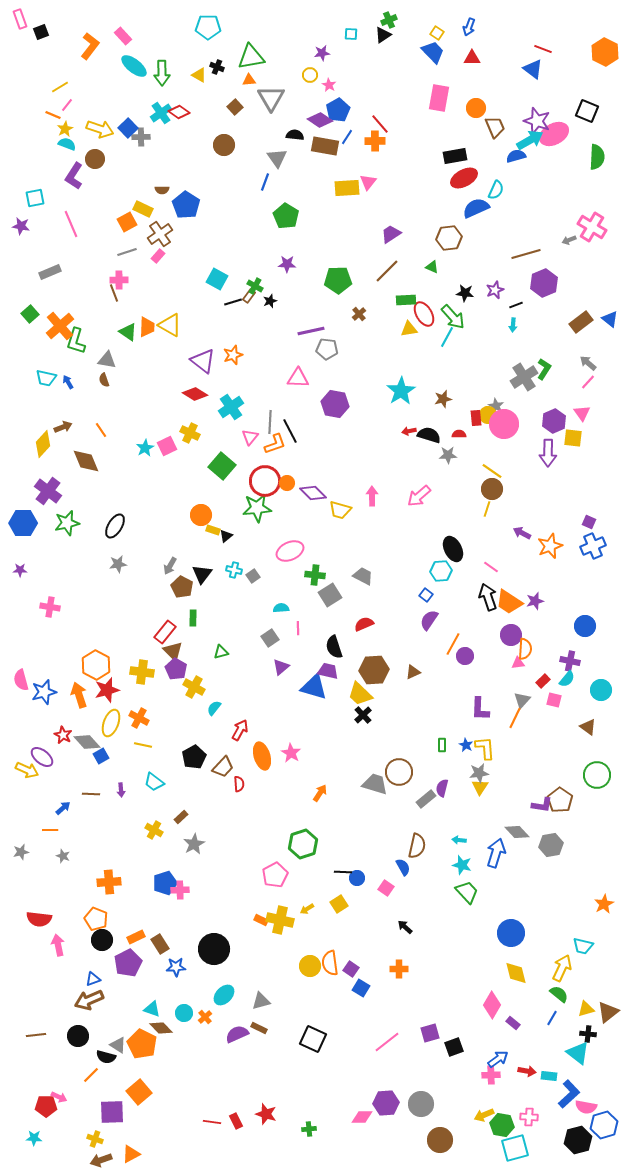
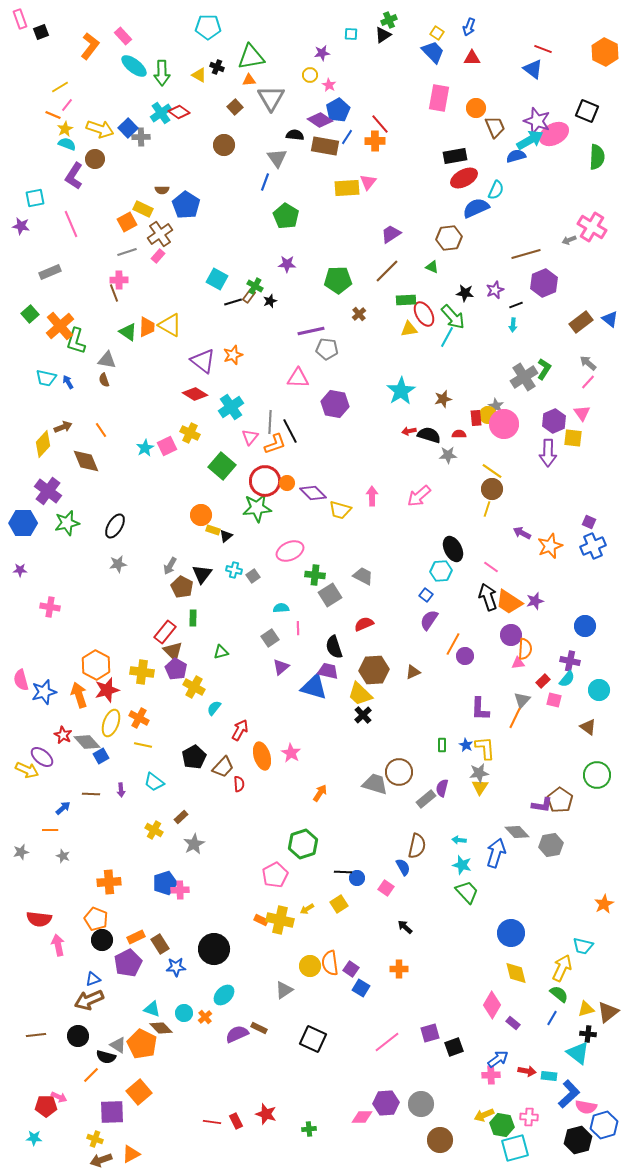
cyan circle at (601, 690): moved 2 px left
gray triangle at (261, 1001): moved 23 px right, 11 px up; rotated 18 degrees counterclockwise
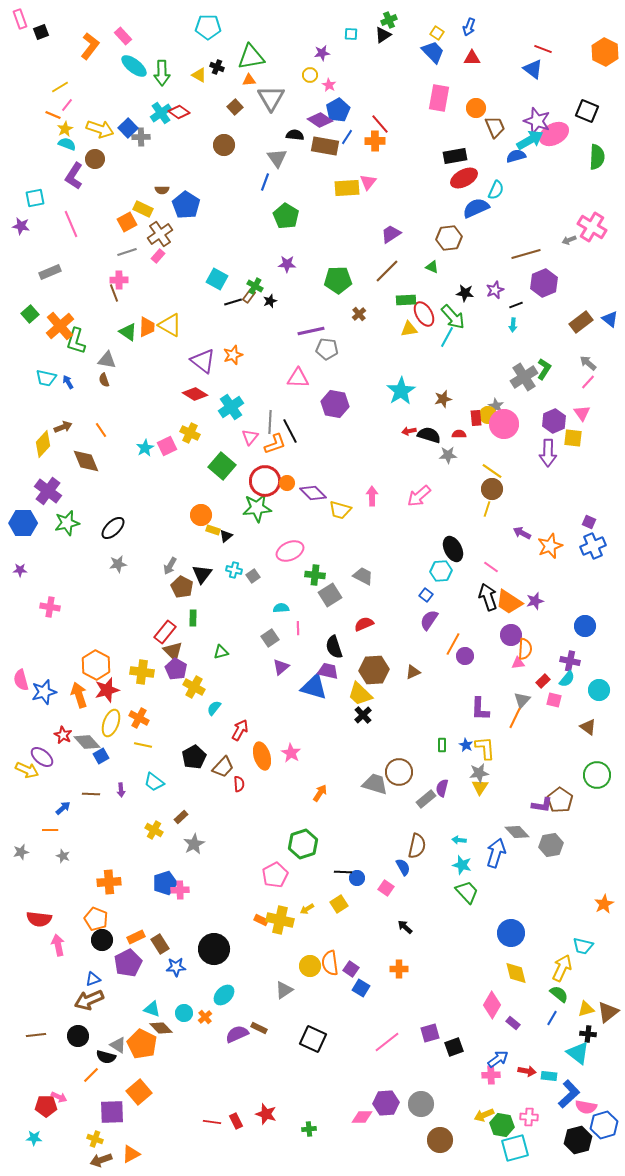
black ellipse at (115, 526): moved 2 px left, 2 px down; rotated 15 degrees clockwise
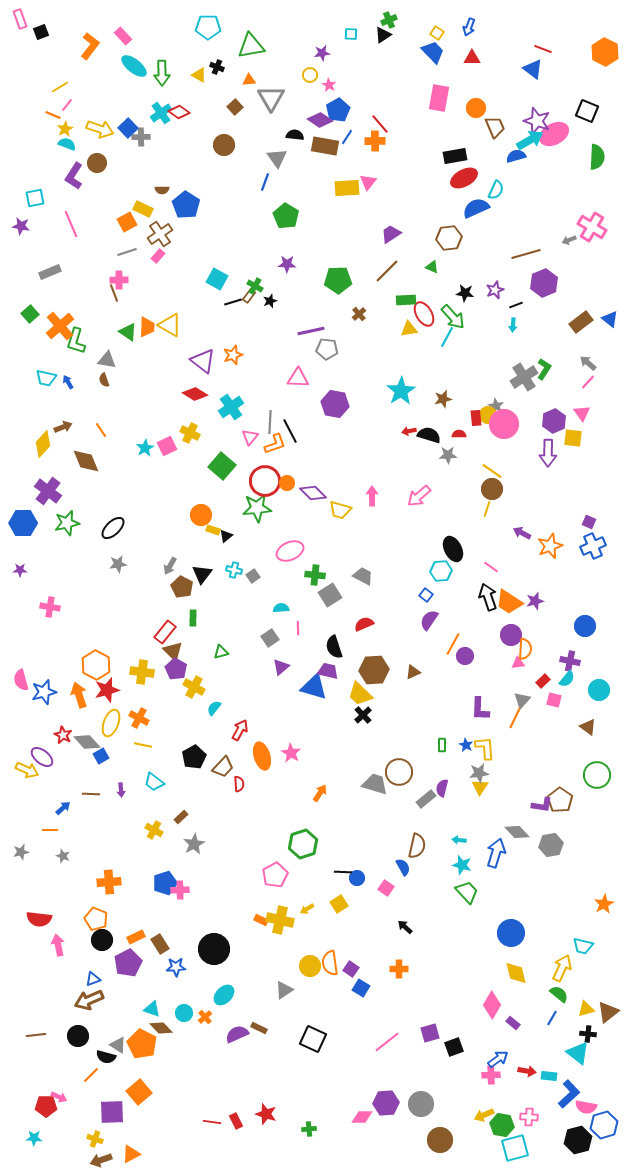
green triangle at (251, 57): moved 11 px up
brown circle at (95, 159): moved 2 px right, 4 px down
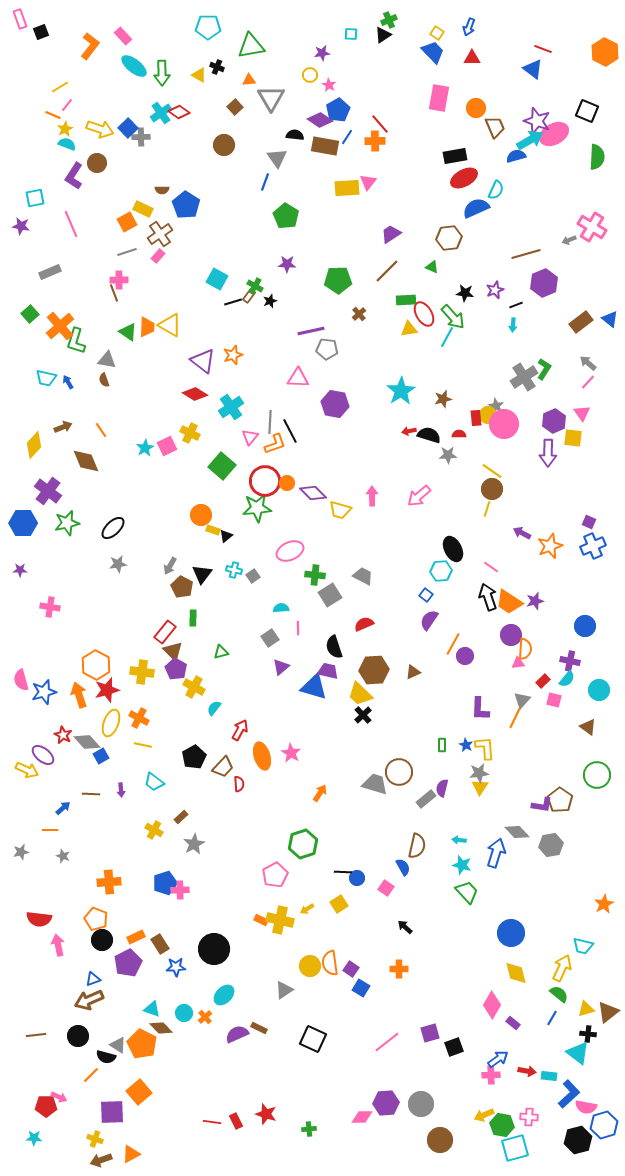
yellow diamond at (43, 444): moved 9 px left, 1 px down
purple ellipse at (42, 757): moved 1 px right, 2 px up
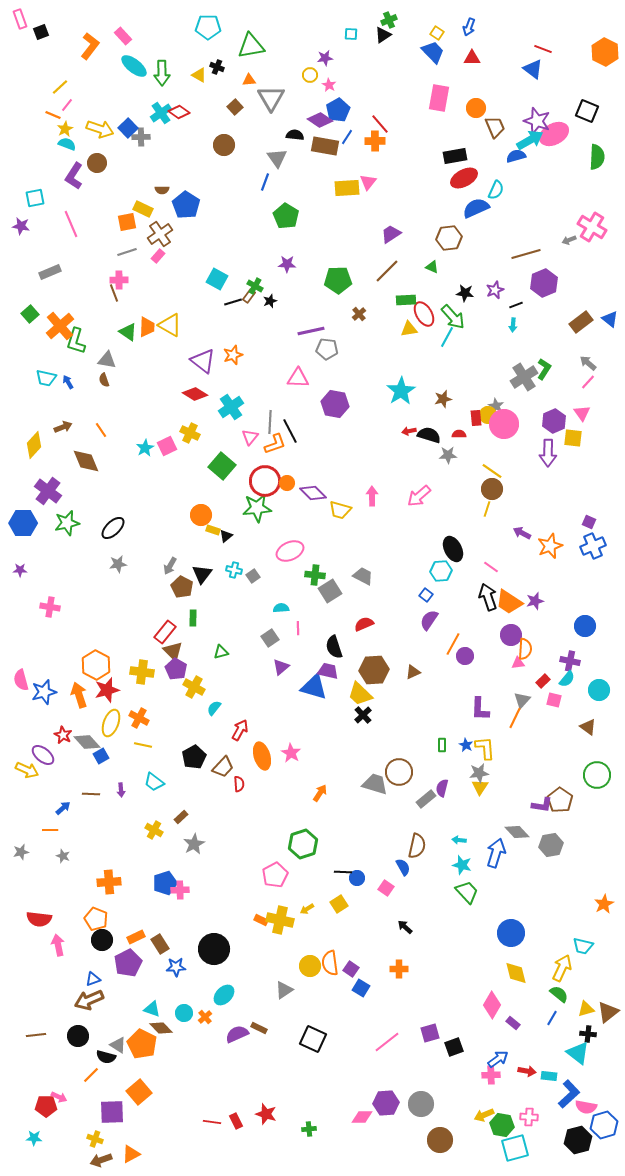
purple star at (322, 53): moved 3 px right, 5 px down
yellow line at (60, 87): rotated 12 degrees counterclockwise
orange square at (127, 222): rotated 18 degrees clockwise
gray square at (330, 595): moved 4 px up
